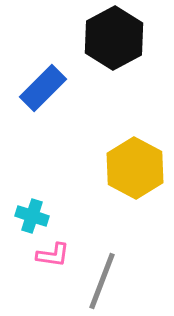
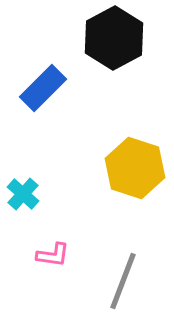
yellow hexagon: rotated 10 degrees counterclockwise
cyan cross: moved 9 px left, 22 px up; rotated 24 degrees clockwise
gray line: moved 21 px right
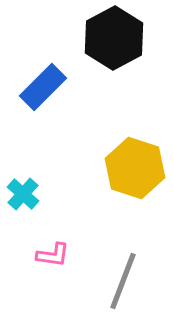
blue rectangle: moved 1 px up
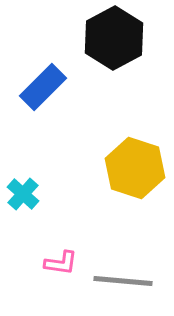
pink L-shape: moved 8 px right, 8 px down
gray line: rotated 74 degrees clockwise
